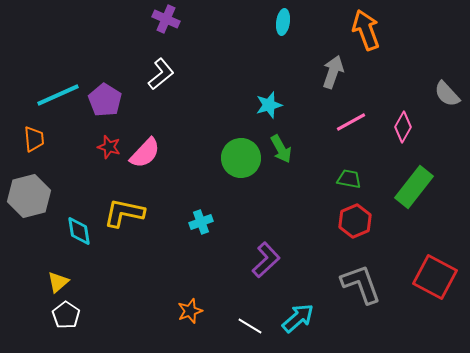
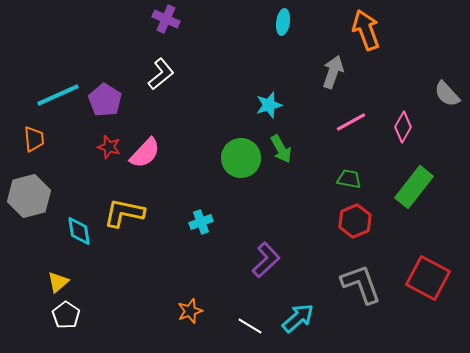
red square: moved 7 px left, 1 px down
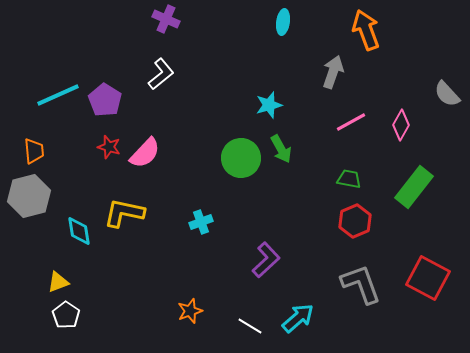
pink diamond: moved 2 px left, 2 px up
orange trapezoid: moved 12 px down
yellow triangle: rotated 20 degrees clockwise
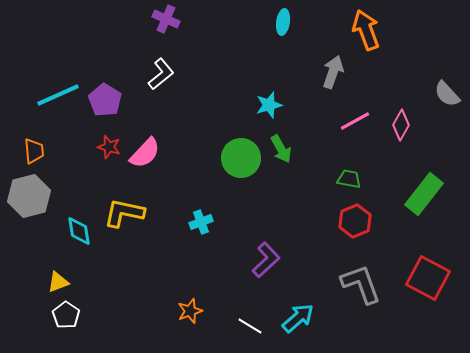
pink line: moved 4 px right, 1 px up
green rectangle: moved 10 px right, 7 px down
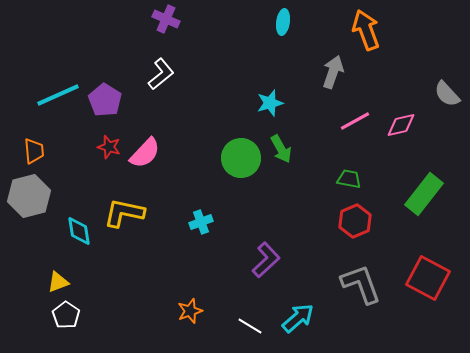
cyan star: moved 1 px right, 2 px up
pink diamond: rotated 48 degrees clockwise
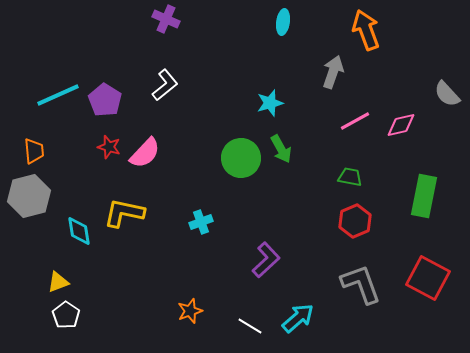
white L-shape: moved 4 px right, 11 px down
green trapezoid: moved 1 px right, 2 px up
green rectangle: moved 2 px down; rotated 27 degrees counterclockwise
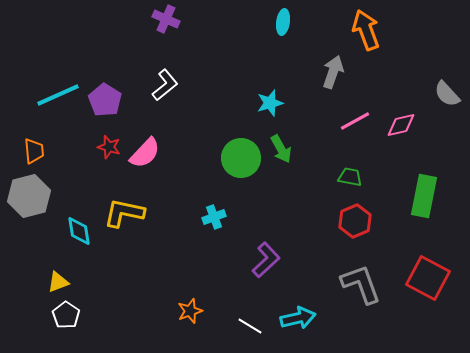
cyan cross: moved 13 px right, 5 px up
cyan arrow: rotated 28 degrees clockwise
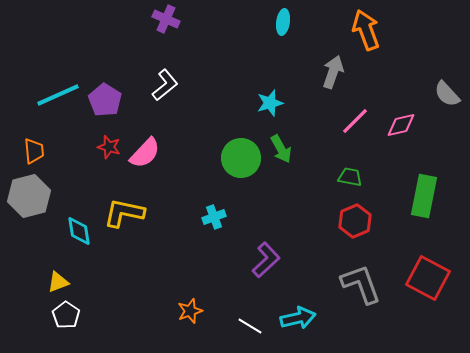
pink line: rotated 16 degrees counterclockwise
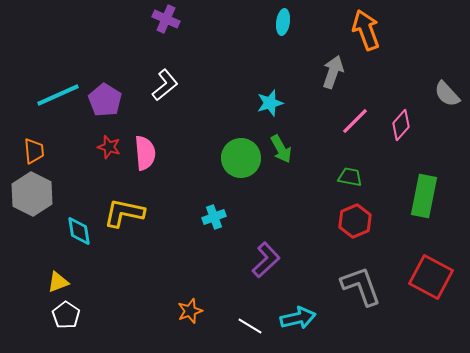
pink diamond: rotated 36 degrees counterclockwise
pink semicircle: rotated 48 degrees counterclockwise
gray hexagon: moved 3 px right, 2 px up; rotated 18 degrees counterclockwise
red square: moved 3 px right, 1 px up
gray L-shape: moved 2 px down
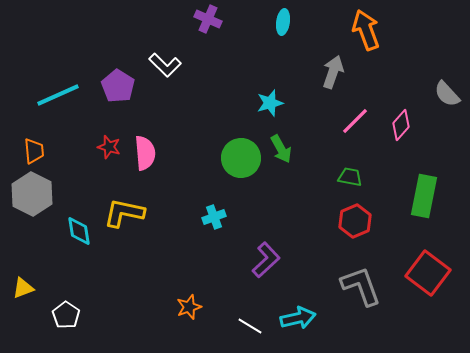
purple cross: moved 42 px right
white L-shape: moved 20 px up; rotated 84 degrees clockwise
purple pentagon: moved 13 px right, 14 px up
red square: moved 3 px left, 4 px up; rotated 9 degrees clockwise
yellow triangle: moved 35 px left, 6 px down
orange star: moved 1 px left, 4 px up
